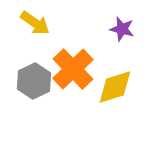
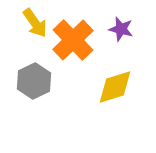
yellow arrow: rotated 20 degrees clockwise
purple star: moved 1 px left
orange cross: moved 29 px up
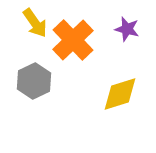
purple star: moved 6 px right
yellow diamond: moved 5 px right, 7 px down
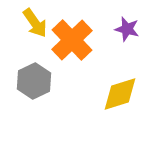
orange cross: moved 1 px left
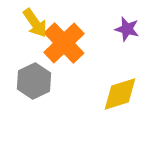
orange cross: moved 8 px left, 3 px down
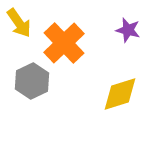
yellow arrow: moved 16 px left
purple star: moved 1 px right, 1 px down
gray hexagon: moved 2 px left
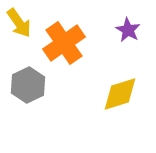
purple star: rotated 15 degrees clockwise
orange cross: rotated 9 degrees clockwise
gray hexagon: moved 4 px left, 4 px down
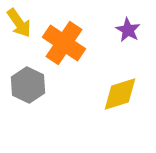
orange cross: rotated 21 degrees counterclockwise
gray hexagon: rotated 8 degrees counterclockwise
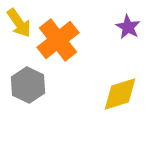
purple star: moved 3 px up
orange cross: moved 6 px left, 3 px up; rotated 18 degrees clockwise
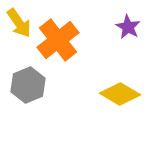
gray hexagon: rotated 12 degrees clockwise
yellow diamond: rotated 48 degrees clockwise
